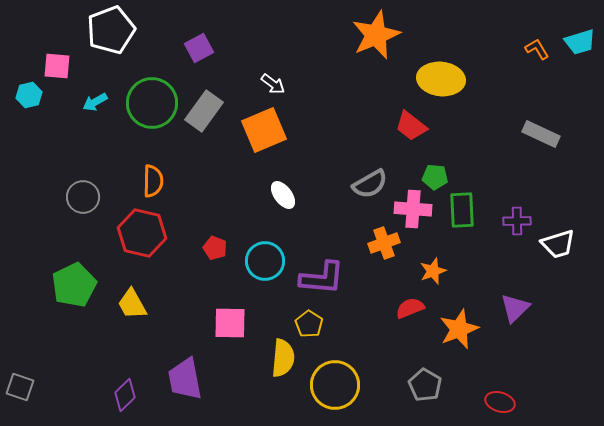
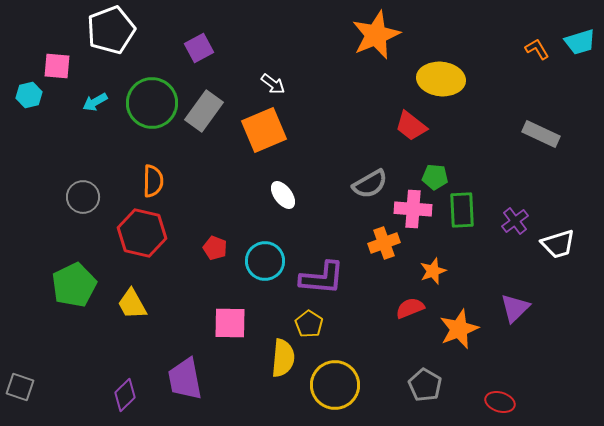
purple cross at (517, 221): moved 2 px left; rotated 36 degrees counterclockwise
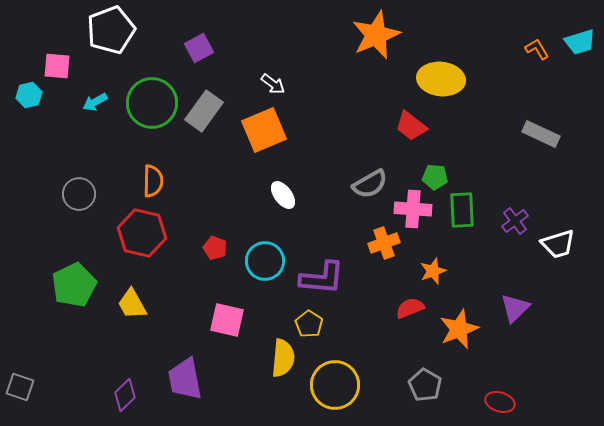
gray circle at (83, 197): moved 4 px left, 3 px up
pink square at (230, 323): moved 3 px left, 3 px up; rotated 12 degrees clockwise
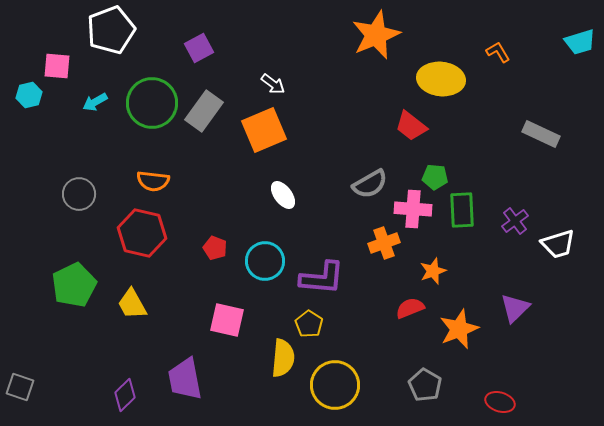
orange L-shape at (537, 49): moved 39 px left, 3 px down
orange semicircle at (153, 181): rotated 96 degrees clockwise
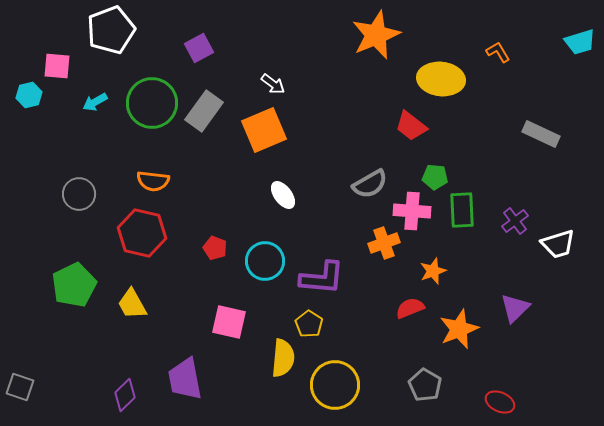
pink cross at (413, 209): moved 1 px left, 2 px down
pink square at (227, 320): moved 2 px right, 2 px down
red ellipse at (500, 402): rotated 8 degrees clockwise
